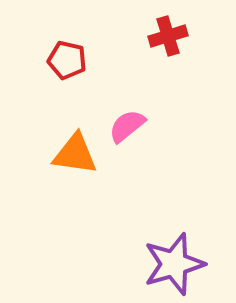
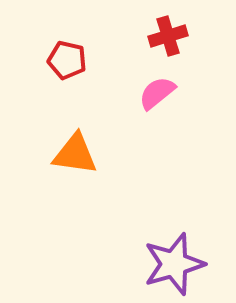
pink semicircle: moved 30 px right, 33 px up
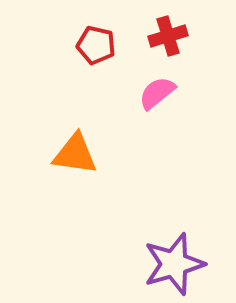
red pentagon: moved 29 px right, 15 px up
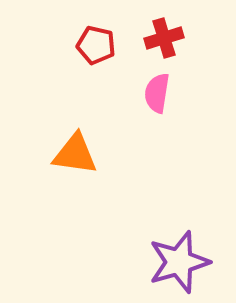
red cross: moved 4 px left, 2 px down
pink semicircle: rotated 42 degrees counterclockwise
purple star: moved 5 px right, 2 px up
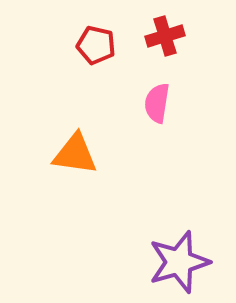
red cross: moved 1 px right, 2 px up
pink semicircle: moved 10 px down
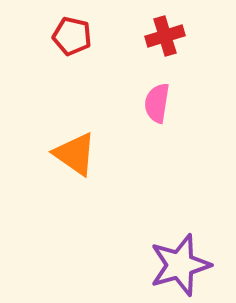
red pentagon: moved 24 px left, 9 px up
orange triangle: rotated 27 degrees clockwise
purple star: moved 1 px right, 3 px down
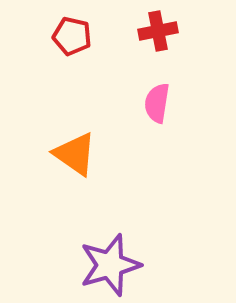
red cross: moved 7 px left, 5 px up; rotated 6 degrees clockwise
purple star: moved 70 px left
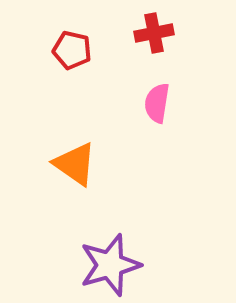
red cross: moved 4 px left, 2 px down
red pentagon: moved 14 px down
orange triangle: moved 10 px down
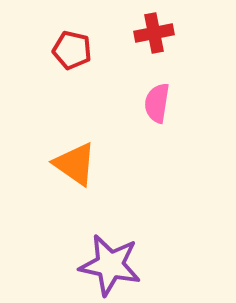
purple star: rotated 28 degrees clockwise
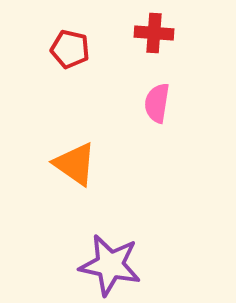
red cross: rotated 15 degrees clockwise
red pentagon: moved 2 px left, 1 px up
